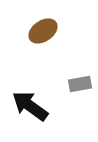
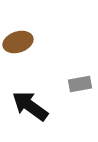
brown ellipse: moved 25 px left, 11 px down; rotated 16 degrees clockwise
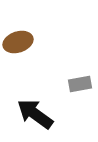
black arrow: moved 5 px right, 8 px down
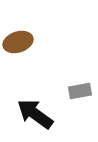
gray rectangle: moved 7 px down
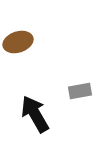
black arrow: rotated 24 degrees clockwise
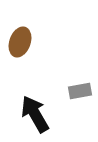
brown ellipse: moved 2 px right; rotated 52 degrees counterclockwise
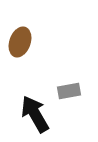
gray rectangle: moved 11 px left
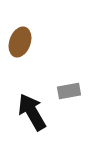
black arrow: moved 3 px left, 2 px up
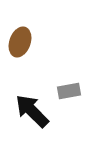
black arrow: moved 1 px up; rotated 15 degrees counterclockwise
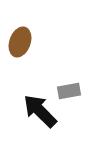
black arrow: moved 8 px right
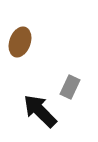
gray rectangle: moved 1 px right, 4 px up; rotated 55 degrees counterclockwise
